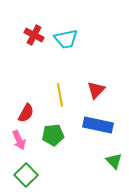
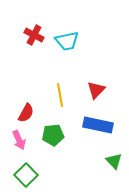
cyan trapezoid: moved 1 px right, 2 px down
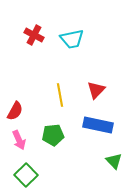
cyan trapezoid: moved 5 px right, 2 px up
red semicircle: moved 11 px left, 2 px up
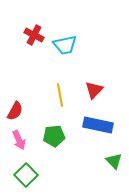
cyan trapezoid: moved 7 px left, 6 px down
red triangle: moved 2 px left
green pentagon: moved 1 px right, 1 px down
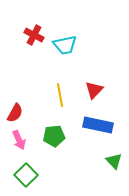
red semicircle: moved 2 px down
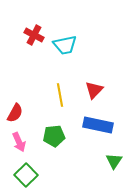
pink arrow: moved 2 px down
green triangle: rotated 18 degrees clockwise
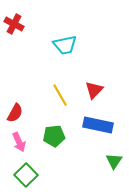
red cross: moved 20 px left, 11 px up
yellow line: rotated 20 degrees counterclockwise
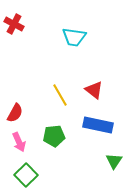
cyan trapezoid: moved 9 px right, 8 px up; rotated 20 degrees clockwise
red triangle: rotated 36 degrees counterclockwise
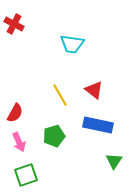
cyan trapezoid: moved 2 px left, 7 px down
green pentagon: rotated 10 degrees counterclockwise
green square: rotated 25 degrees clockwise
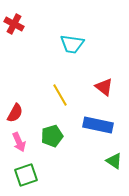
red triangle: moved 10 px right, 3 px up
green pentagon: moved 2 px left
green triangle: rotated 30 degrees counterclockwise
